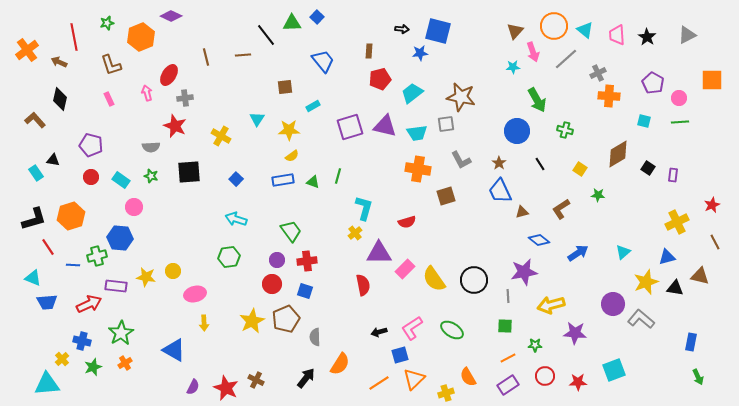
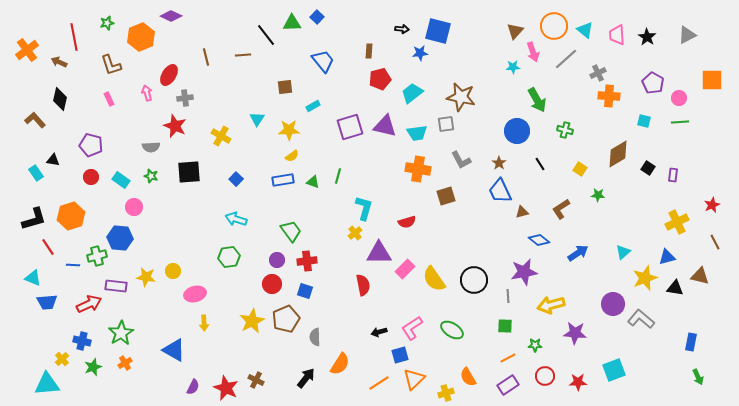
yellow star at (646, 282): moved 1 px left, 4 px up
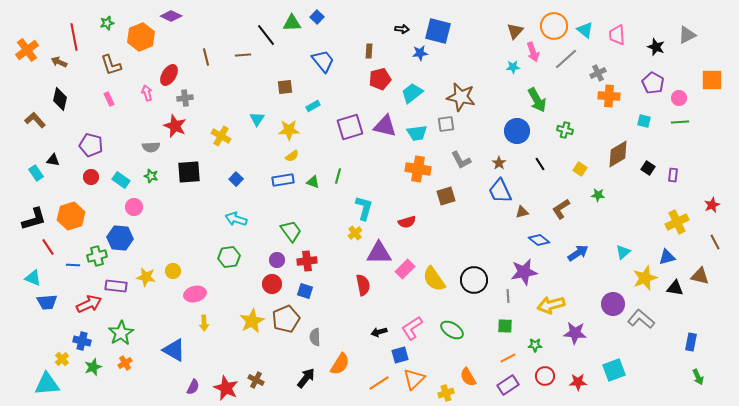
black star at (647, 37): moved 9 px right, 10 px down; rotated 12 degrees counterclockwise
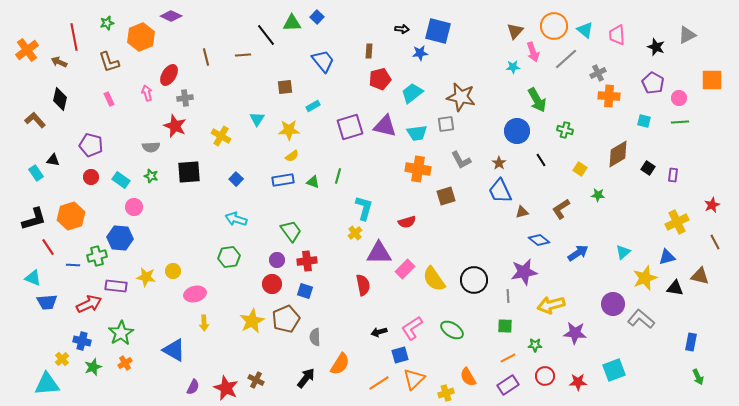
brown L-shape at (111, 65): moved 2 px left, 3 px up
black line at (540, 164): moved 1 px right, 4 px up
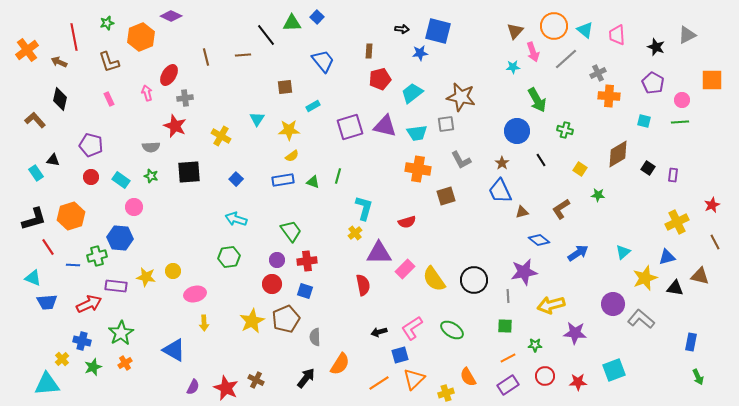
pink circle at (679, 98): moved 3 px right, 2 px down
brown star at (499, 163): moved 3 px right
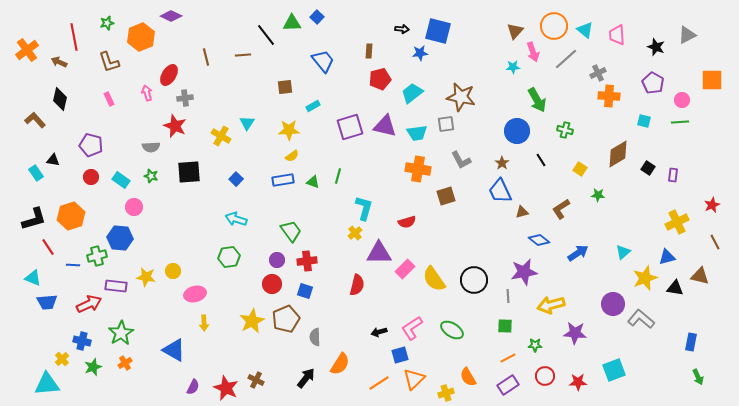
cyan triangle at (257, 119): moved 10 px left, 4 px down
red semicircle at (363, 285): moved 6 px left; rotated 25 degrees clockwise
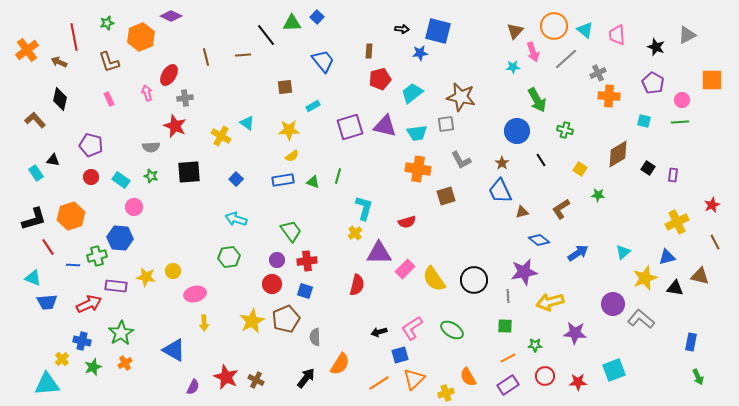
cyan triangle at (247, 123): rotated 28 degrees counterclockwise
yellow arrow at (551, 305): moved 1 px left, 3 px up
red star at (226, 388): moved 11 px up
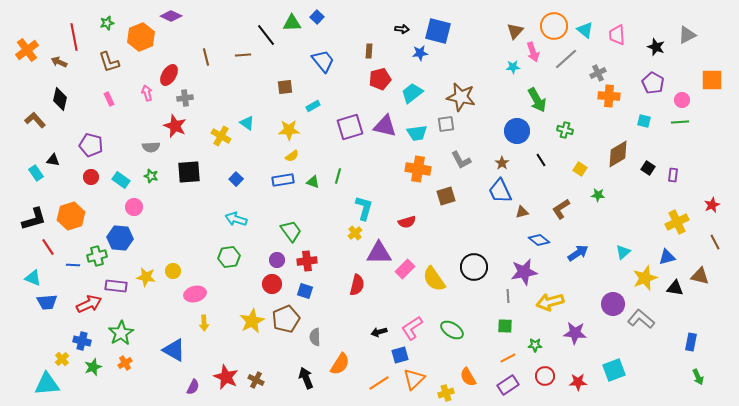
black circle at (474, 280): moved 13 px up
black arrow at (306, 378): rotated 60 degrees counterclockwise
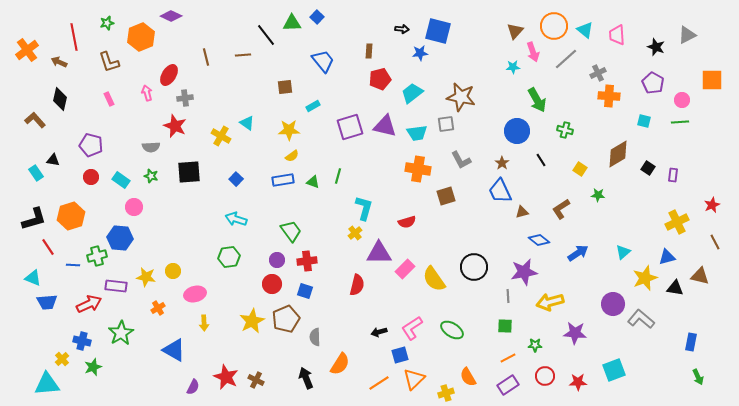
orange cross at (125, 363): moved 33 px right, 55 px up
